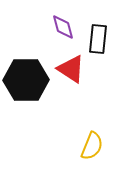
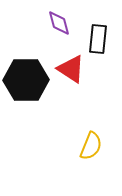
purple diamond: moved 4 px left, 4 px up
yellow semicircle: moved 1 px left
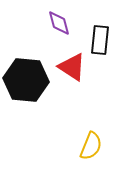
black rectangle: moved 2 px right, 1 px down
red triangle: moved 1 px right, 2 px up
black hexagon: rotated 6 degrees clockwise
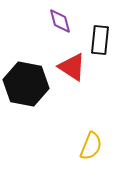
purple diamond: moved 1 px right, 2 px up
black hexagon: moved 4 px down; rotated 6 degrees clockwise
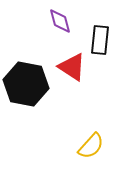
yellow semicircle: rotated 20 degrees clockwise
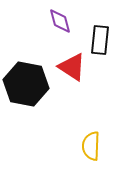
yellow semicircle: rotated 140 degrees clockwise
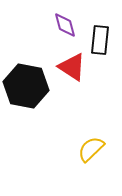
purple diamond: moved 5 px right, 4 px down
black hexagon: moved 2 px down
yellow semicircle: moved 3 px down; rotated 44 degrees clockwise
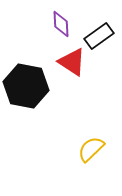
purple diamond: moved 4 px left, 1 px up; rotated 12 degrees clockwise
black rectangle: moved 1 px left, 4 px up; rotated 48 degrees clockwise
red triangle: moved 5 px up
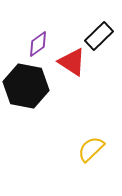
purple diamond: moved 23 px left, 20 px down; rotated 56 degrees clockwise
black rectangle: rotated 8 degrees counterclockwise
